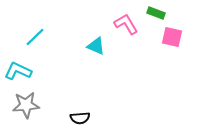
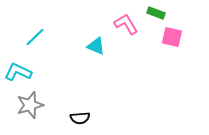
cyan L-shape: moved 1 px down
gray star: moved 4 px right; rotated 12 degrees counterclockwise
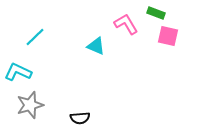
pink square: moved 4 px left, 1 px up
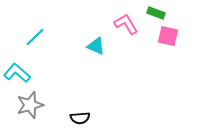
cyan L-shape: moved 1 px left, 1 px down; rotated 16 degrees clockwise
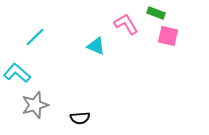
gray star: moved 5 px right
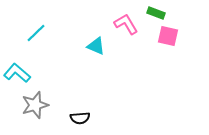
cyan line: moved 1 px right, 4 px up
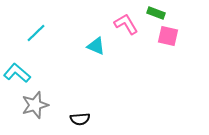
black semicircle: moved 1 px down
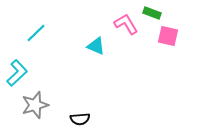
green rectangle: moved 4 px left
cyan L-shape: rotated 96 degrees clockwise
